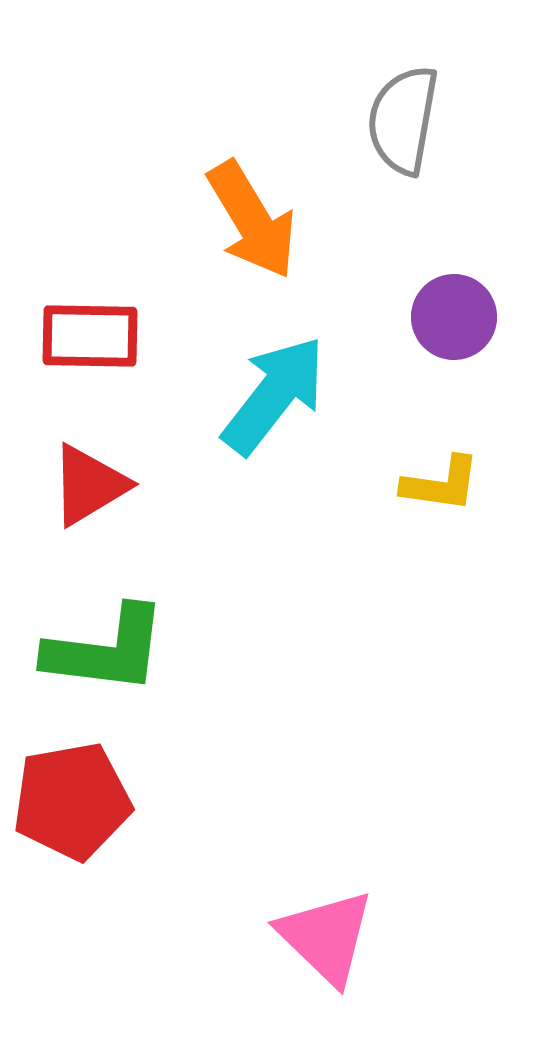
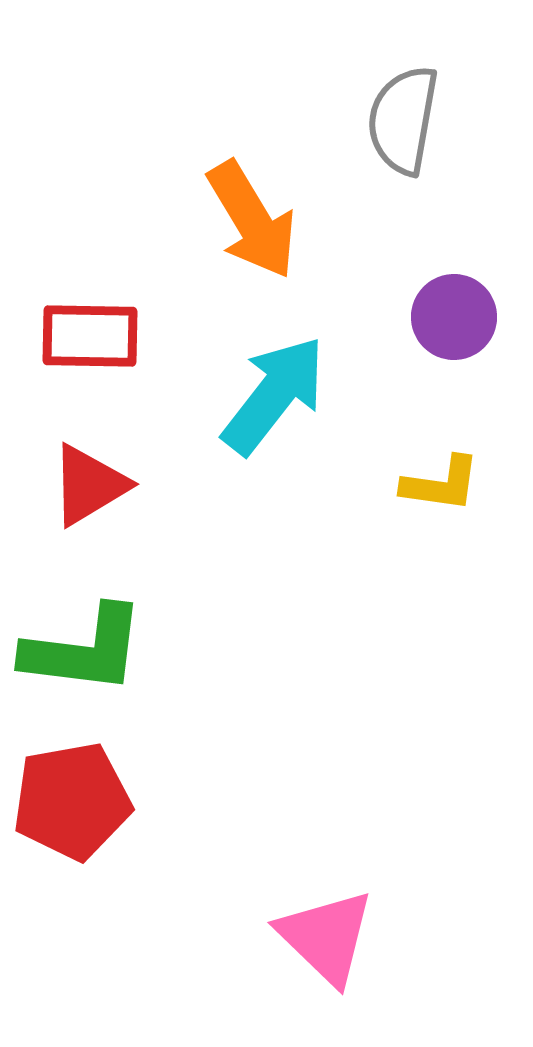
green L-shape: moved 22 px left
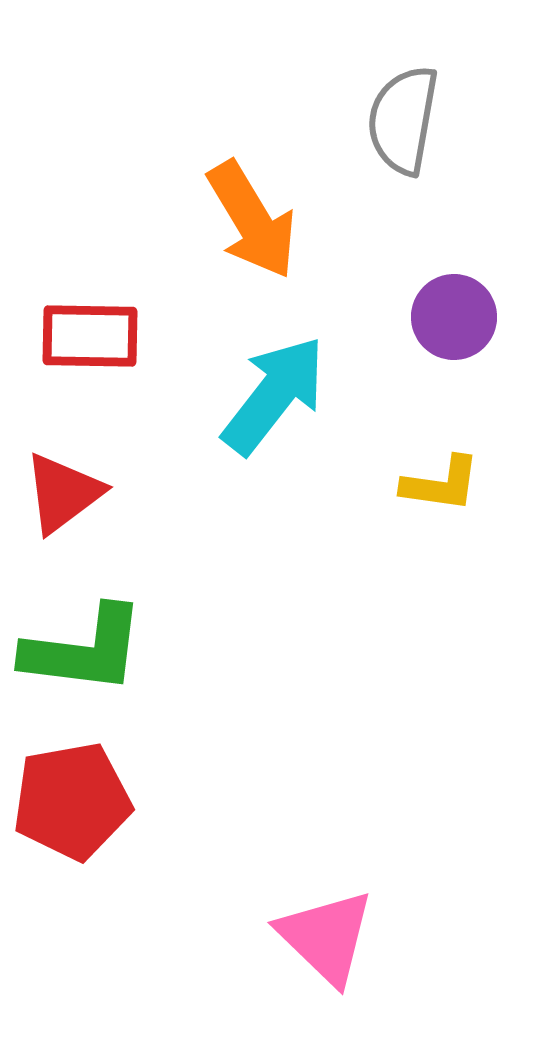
red triangle: moved 26 px left, 8 px down; rotated 6 degrees counterclockwise
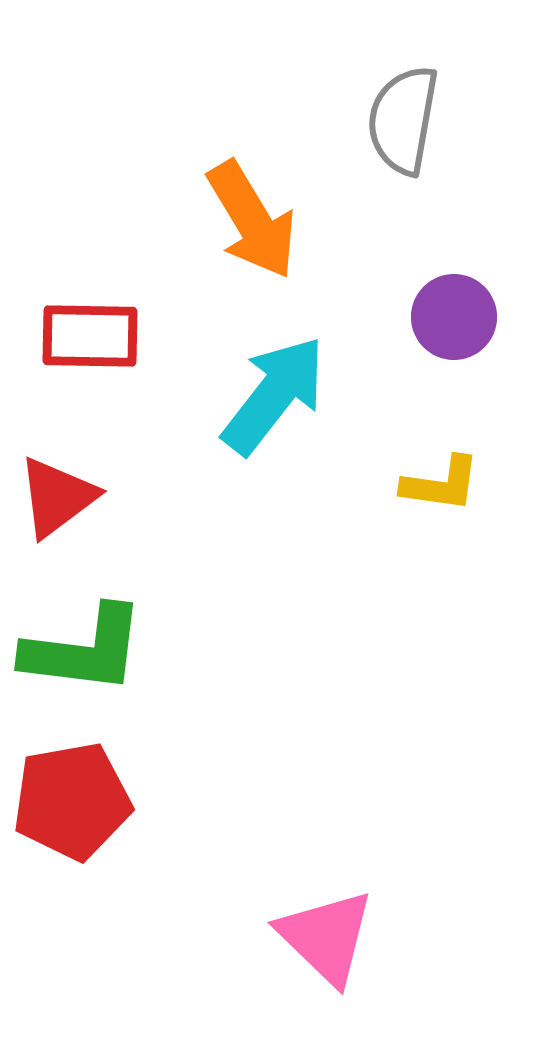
red triangle: moved 6 px left, 4 px down
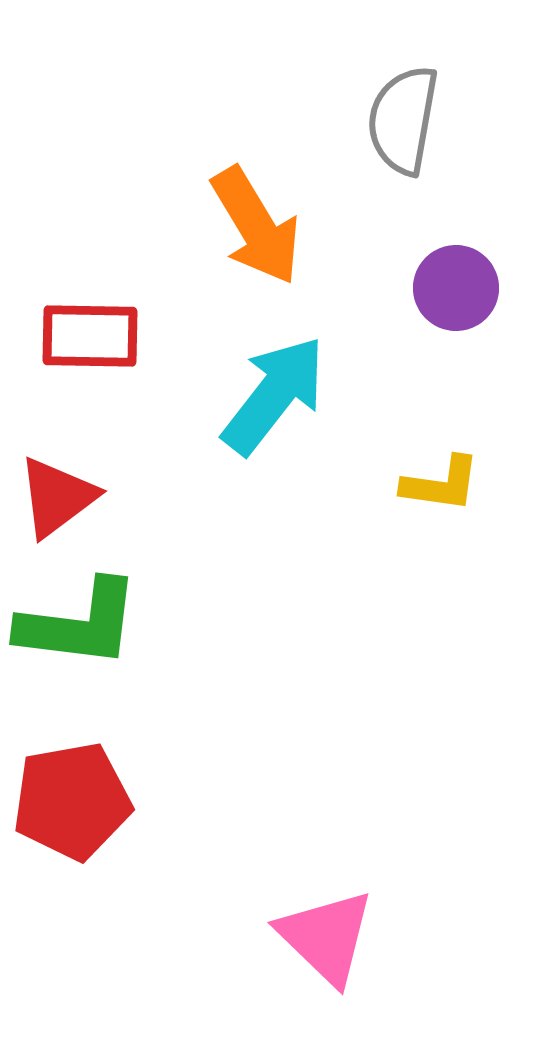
orange arrow: moved 4 px right, 6 px down
purple circle: moved 2 px right, 29 px up
green L-shape: moved 5 px left, 26 px up
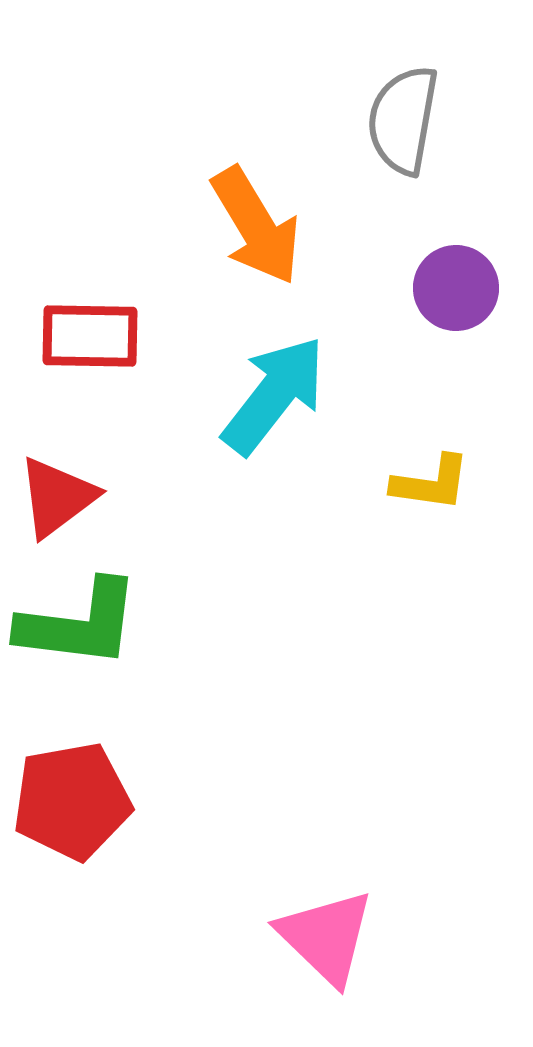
yellow L-shape: moved 10 px left, 1 px up
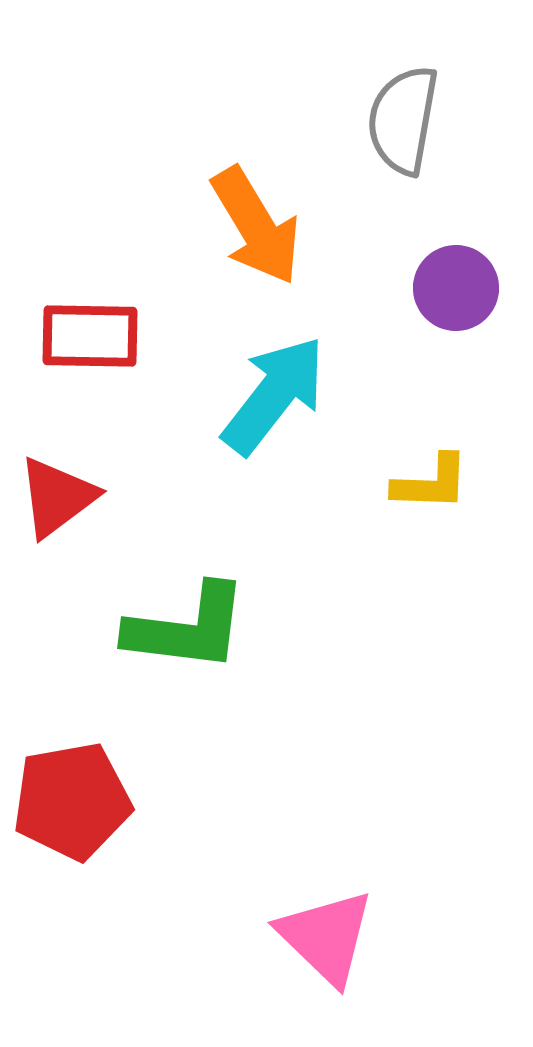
yellow L-shape: rotated 6 degrees counterclockwise
green L-shape: moved 108 px right, 4 px down
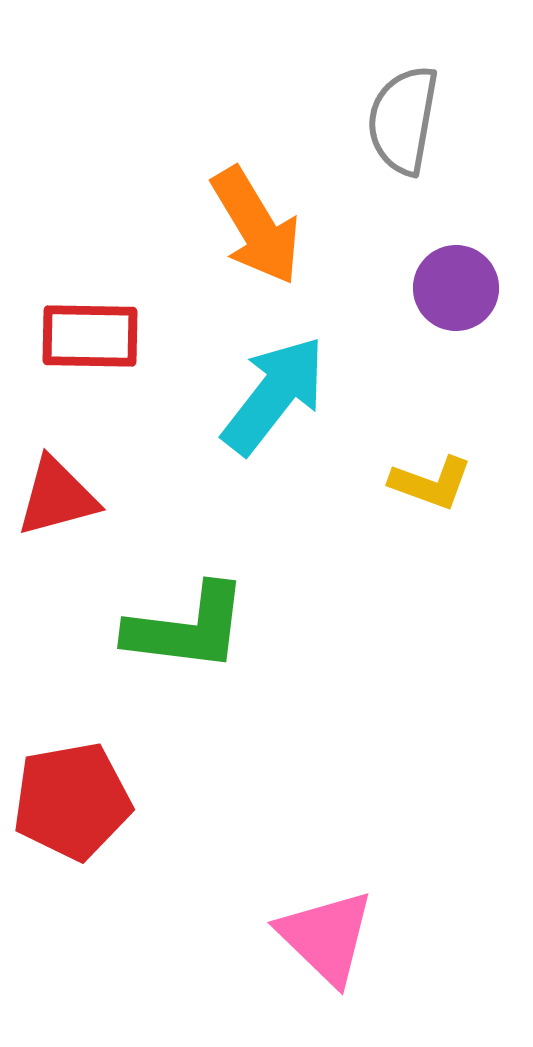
yellow L-shape: rotated 18 degrees clockwise
red triangle: rotated 22 degrees clockwise
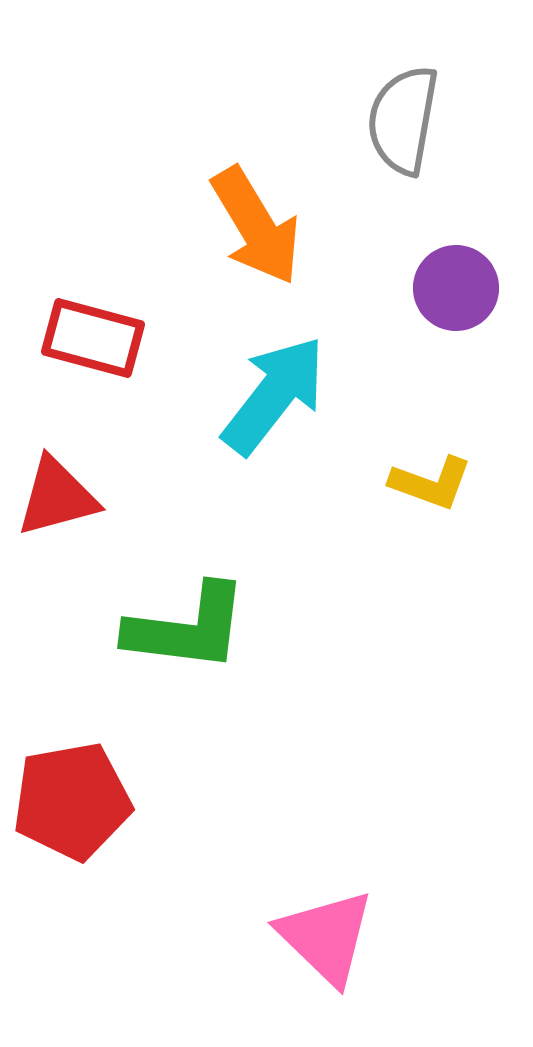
red rectangle: moved 3 px right, 2 px down; rotated 14 degrees clockwise
